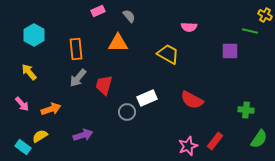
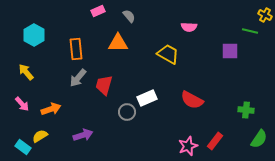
yellow arrow: moved 3 px left
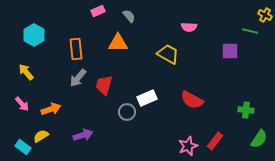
yellow semicircle: moved 1 px right
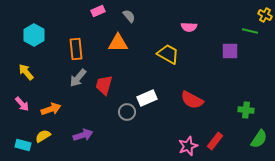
yellow semicircle: moved 2 px right
cyan rectangle: moved 2 px up; rotated 21 degrees counterclockwise
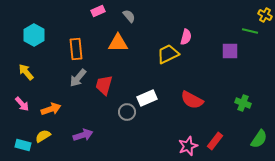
pink semicircle: moved 3 px left, 10 px down; rotated 77 degrees counterclockwise
yellow trapezoid: rotated 55 degrees counterclockwise
green cross: moved 3 px left, 7 px up; rotated 14 degrees clockwise
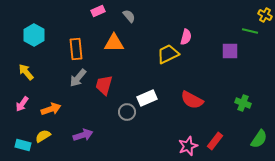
orange triangle: moved 4 px left
pink arrow: rotated 77 degrees clockwise
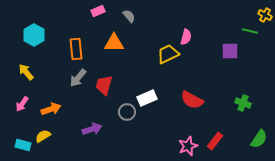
purple arrow: moved 9 px right, 6 px up
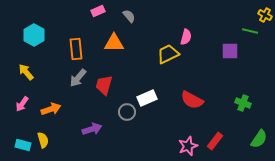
yellow semicircle: moved 4 px down; rotated 105 degrees clockwise
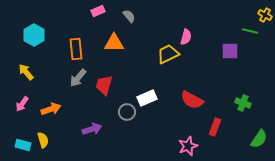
red rectangle: moved 14 px up; rotated 18 degrees counterclockwise
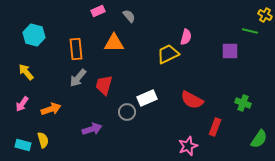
cyan hexagon: rotated 15 degrees counterclockwise
